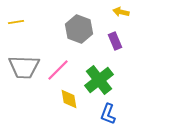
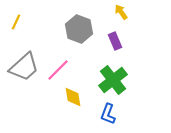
yellow arrow: rotated 42 degrees clockwise
yellow line: rotated 56 degrees counterclockwise
gray trapezoid: rotated 44 degrees counterclockwise
green cross: moved 14 px right
yellow diamond: moved 4 px right, 2 px up
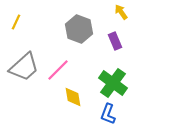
green cross: moved 3 px down; rotated 16 degrees counterclockwise
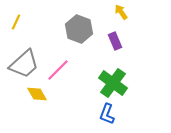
gray trapezoid: moved 3 px up
yellow diamond: moved 36 px left, 3 px up; rotated 20 degrees counterclockwise
blue L-shape: moved 1 px left
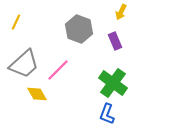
yellow arrow: rotated 119 degrees counterclockwise
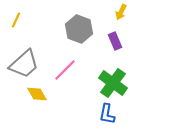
yellow line: moved 2 px up
pink line: moved 7 px right
blue L-shape: rotated 10 degrees counterclockwise
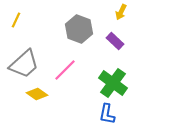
purple rectangle: rotated 24 degrees counterclockwise
yellow diamond: rotated 25 degrees counterclockwise
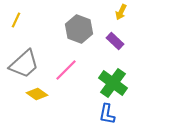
pink line: moved 1 px right
